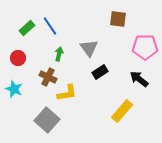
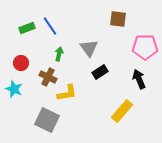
green rectangle: rotated 21 degrees clockwise
red circle: moved 3 px right, 5 px down
black arrow: rotated 30 degrees clockwise
gray square: rotated 15 degrees counterclockwise
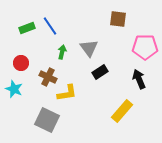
green arrow: moved 3 px right, 2 px up
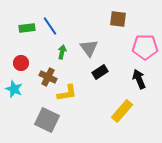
green rectangle: rotated 14 degrees clockwise
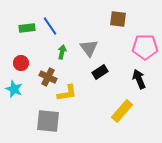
gray square: moved 1 px right, 1 px down; rotated 20 degrees counterclockwise
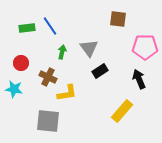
black rectangle: moved 1 px up
cyan star: rotated 12 degrees counterclockwise
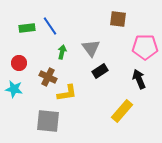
gray triangle: moved 2 px right
red circle: moved 2 px left
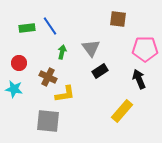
pink pentagon: moved 2 px down
yellow L-shape: moved 2 px left, 1 px down
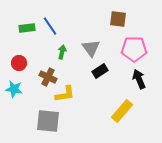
pink pentagon: moved 11 px left
